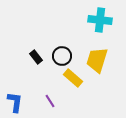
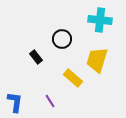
black circle: moved 17 px up
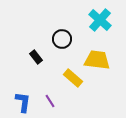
cyan cross: rotated 35 degrees clockwise
yellow trapezoid: rotated 80 degrees clockwise
blue L-shape: moved 8 px right
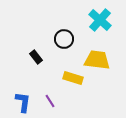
black circle: moved 2 px right
yellow rectangle: rotated 24 degrees counterclockwise
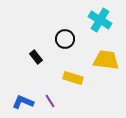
cyan cross: rotated 10 degrees counterclockwise
black circle: moved 1 px right
yellow trapezoid: moved 9 px right
blue L-shape: rotated 75 degrees counterclockwise
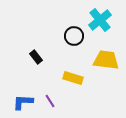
cyan cross: rotated 20 degrees clockwise
black circle: moved 9 px right, 3 px up
blue L-shape: rotated 20 degrees counterclockwise
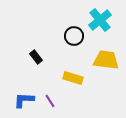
blue L-shape: moved 1 px right, 2 px up
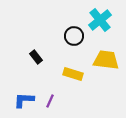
yellow rectangle: moved 4 px up
purple line: rotated 56 degrees clockwise
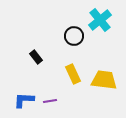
yellow trapezoid: moved 2 px left, 20 px down
yellow rectangle: rotated 48 degrees clockwise
purple line: rotated 56 degrees clockwise
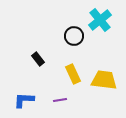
black rectangle: moved 2 px right, 2 px down
purple line: moved 10 px right, 1 px up
